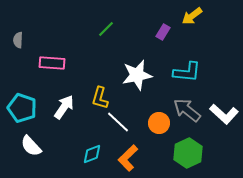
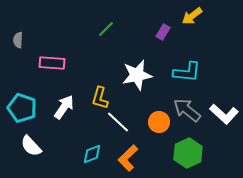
orange circle: moved 1 px up
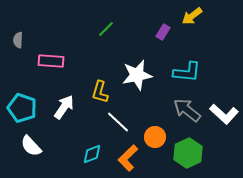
pink rectangle: moved 1 px left, 2 px up
yellow L-shape: moved 6 px up
orange circle: moved 4 px left, 15 px down
